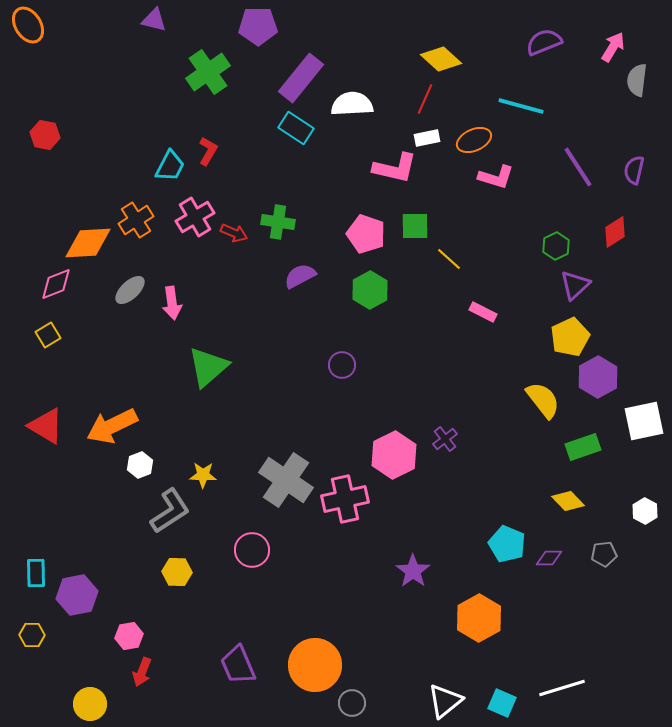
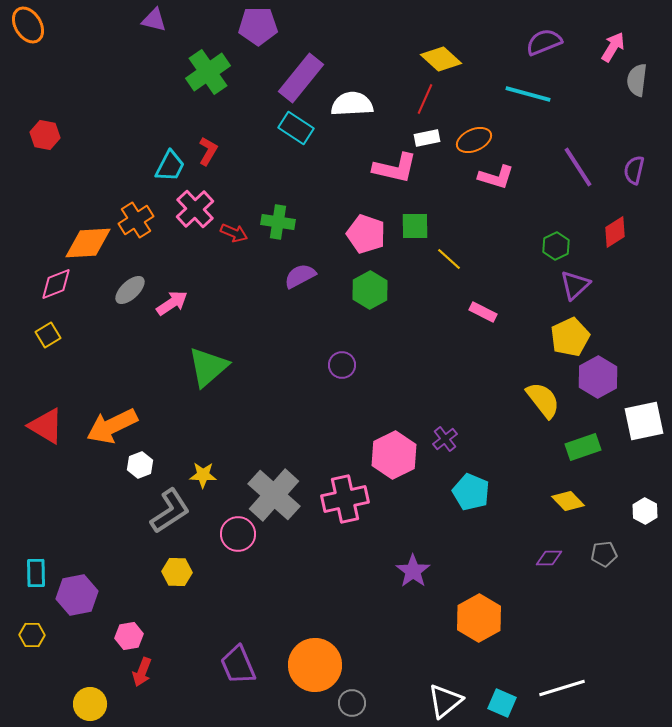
cyan line at (521, 106): moved 7 px right, 12 px up
pink cross at (195, 217): moved 8 px up; rotated 12 degrees counterclockwise
pink arrow at (172, 303): rotated 116 degrees counterclockwise
gray cross at (286, 480): moved 12 px left, 15 px down; rotated 8 degrees clockwise
cyan pentagon at (507, 544): moved 36 px left, 52 px up
pink circle at (252, 550): moved 14 px left, 16 px up
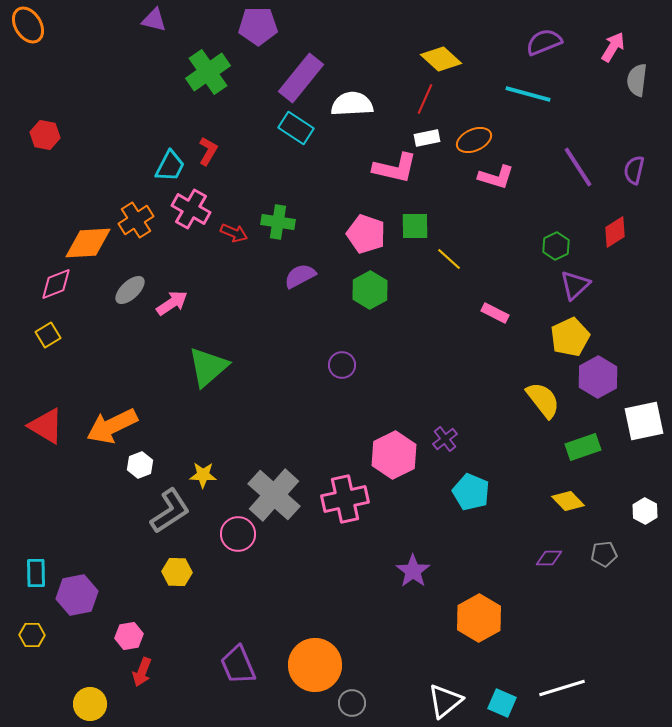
pink cross at (195, 209): moved 4 px left; rotated 18 degrees counterclockwise
pink rectangle at (483, 312): moved 12 px right, 1 px down
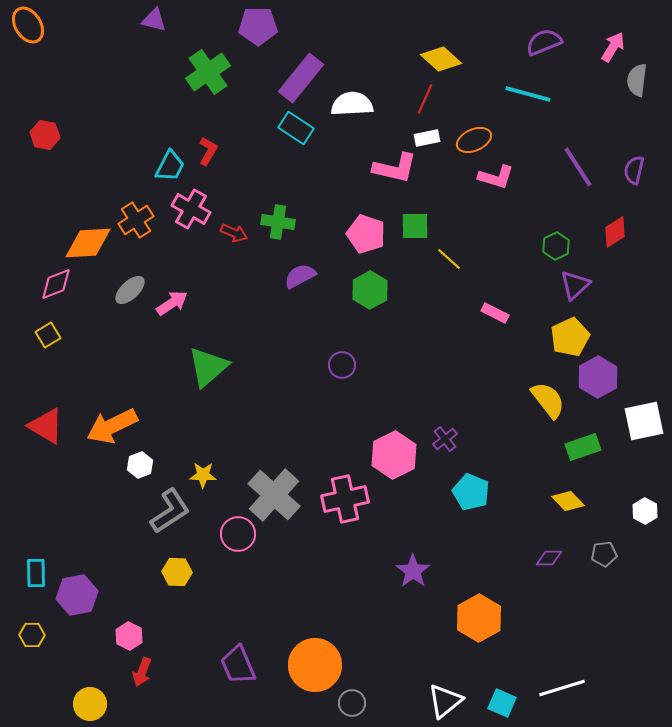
yellow semicircle at (543, 400): moved 5 px right
pink hexagon at (129, 636): rotated 24 degrees counterclockwise
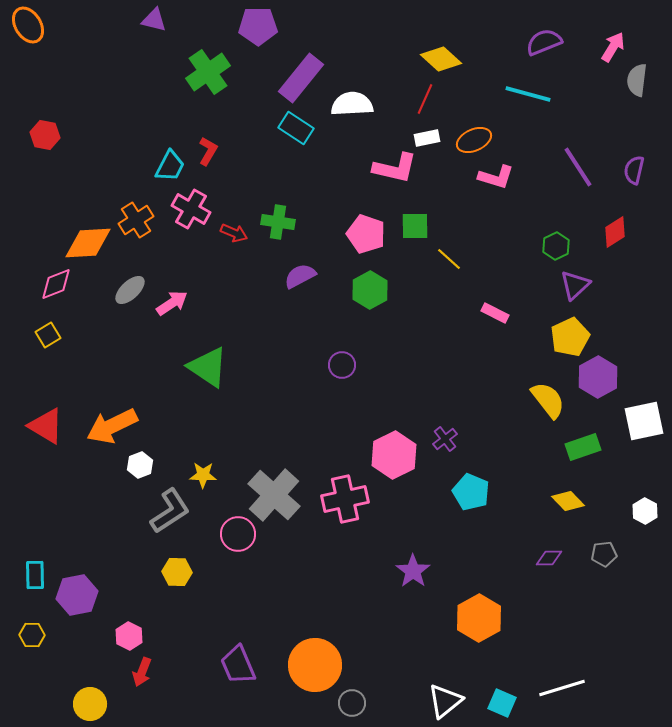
green triangle at (208, 367): rotated 45 degrees counterclockwise
cyan rectangle at (36, 573): moved 1 px left, 2 px down
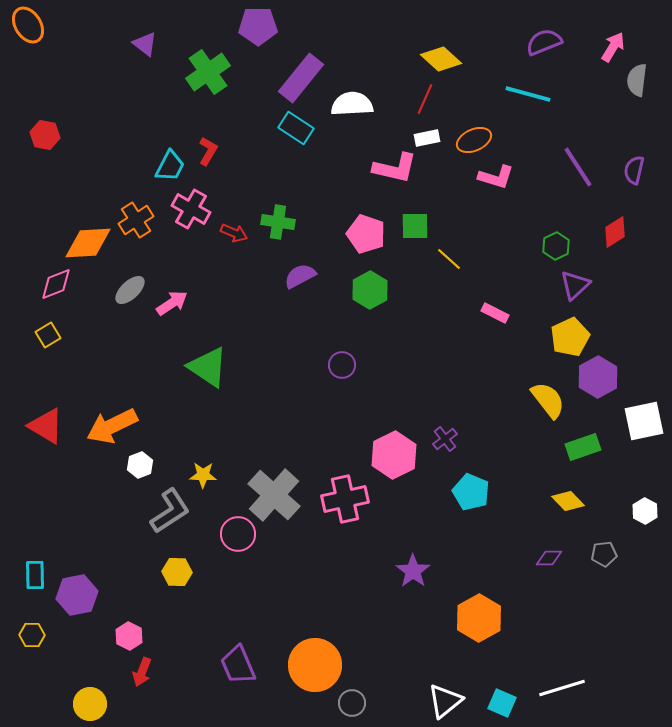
purple triangle at (154, 20): moved 9 px left, 24 px down; rotated 24 degrees clockwise
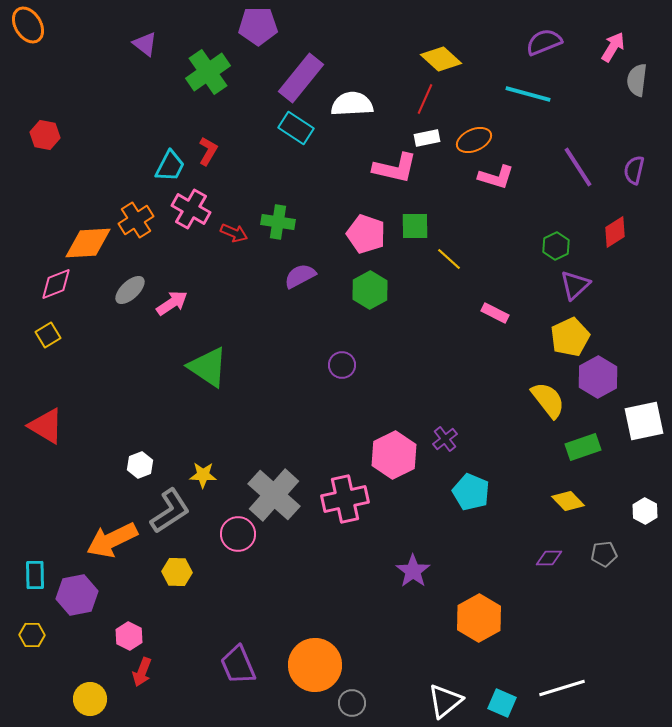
orange arrow at (112, 426): moved 114 px down
yellow circle at (90, 704): moved 5 px up
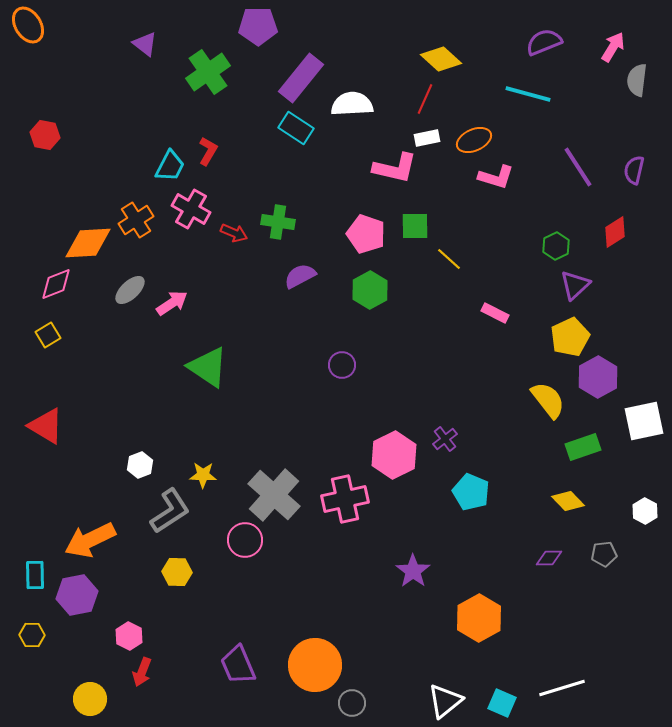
pink circle at (238, 534): moved 7 px right, 6 px down
orange arrow at (112, 540): moved 22 px left
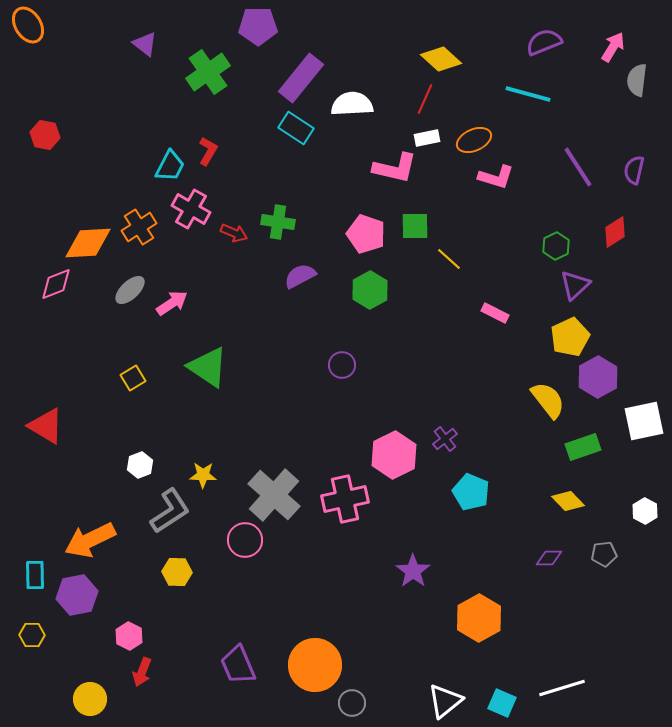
orange cross at (136, 220): moved 3 px right, 7 px down
yellow square at (48, 335): moved 85 px right, 43 px down
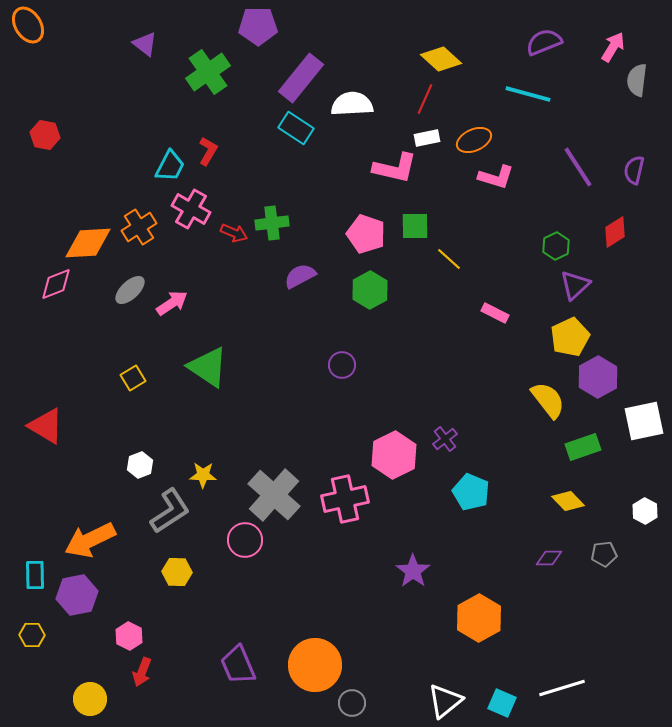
green cross at (278, 222): moved 6 px left, 1 px down; rotated 16 degrees counterclockwise
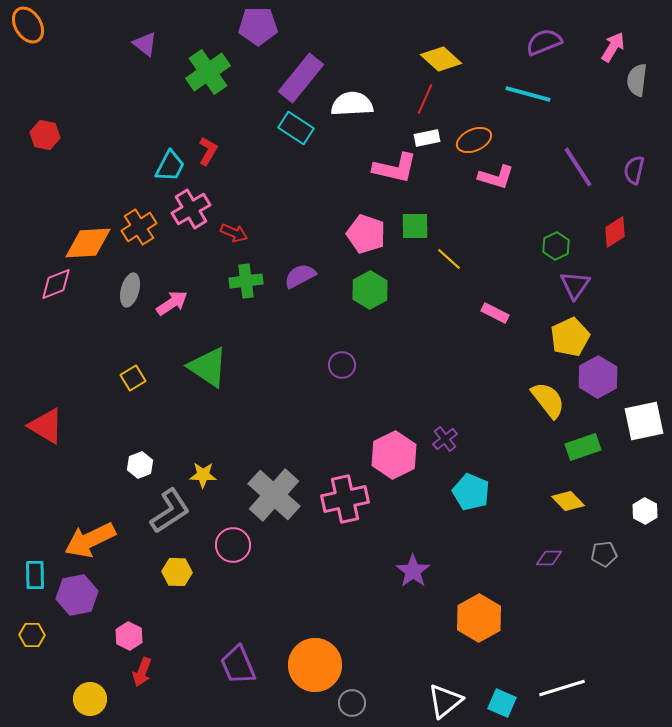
pink cross at (191, 209): rotated 30 degrees clockwise
green cross at (272, 223): moved 26 px left, 58 px down
purple triangle at (575, 285): rotated 12 degrees counterclockwise
gray ellipse at (130, 290): rotated 32 degrees counterclockwise
pink circle at (245, 540): moved 12 px left, 5 px down
